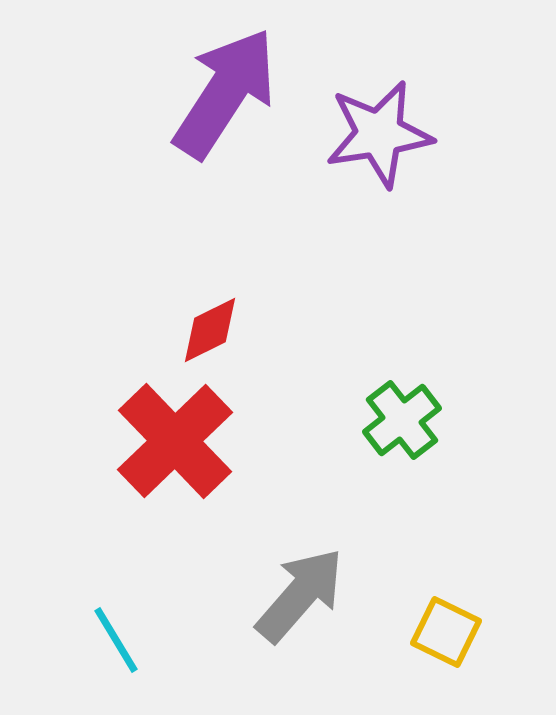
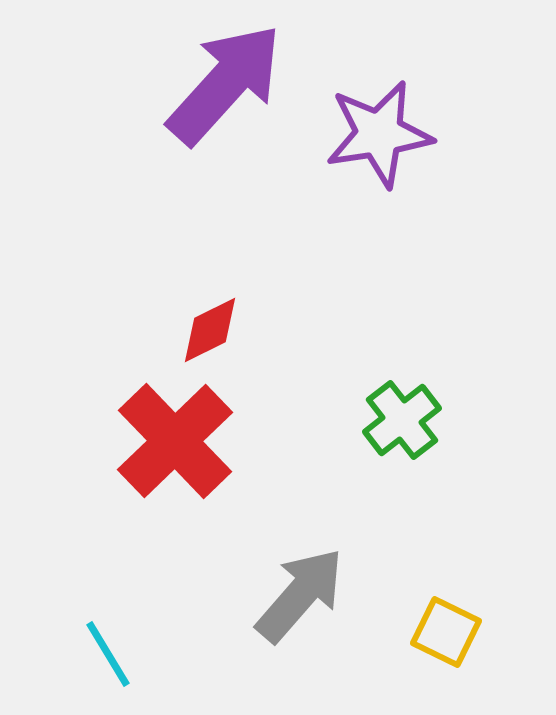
purple arrow: moved 9 px up; rotated 9 degrees clockwise
cyan line: moved 8 px left, 14 px down
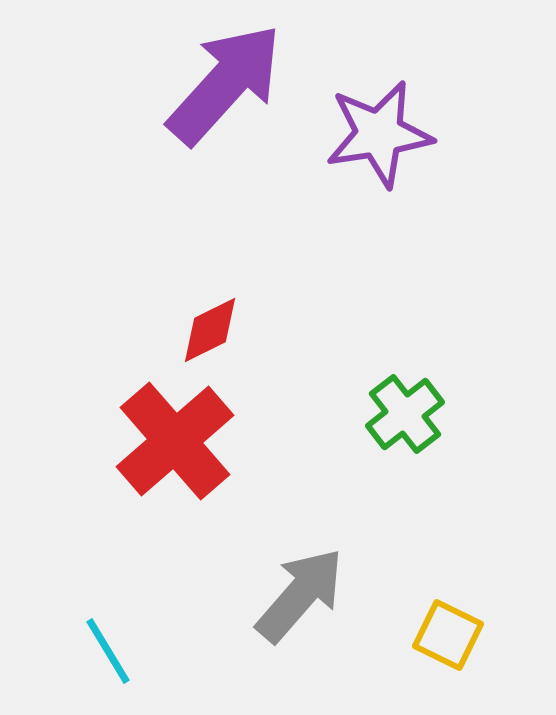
green cross: moved 3 px right, 6 px up
red cross: rotated 3 degrees clockwise
yellow square: moved 2 px right, 3 px down
cyan line: moved 3 px up
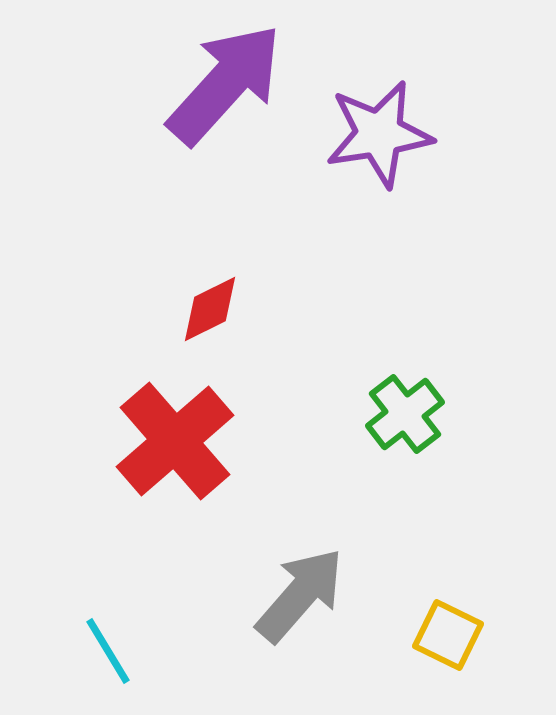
red diamond: moved 21 px up
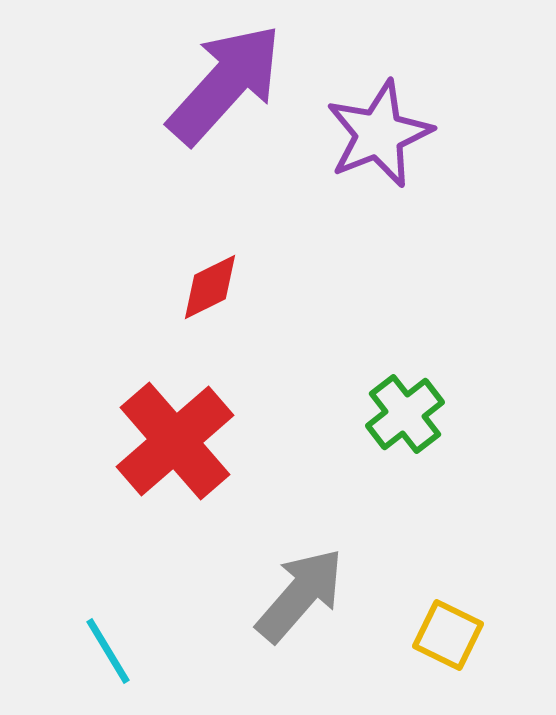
purple star: rotated 13 degrees counterclockwise
red diamond: moved 22 px up
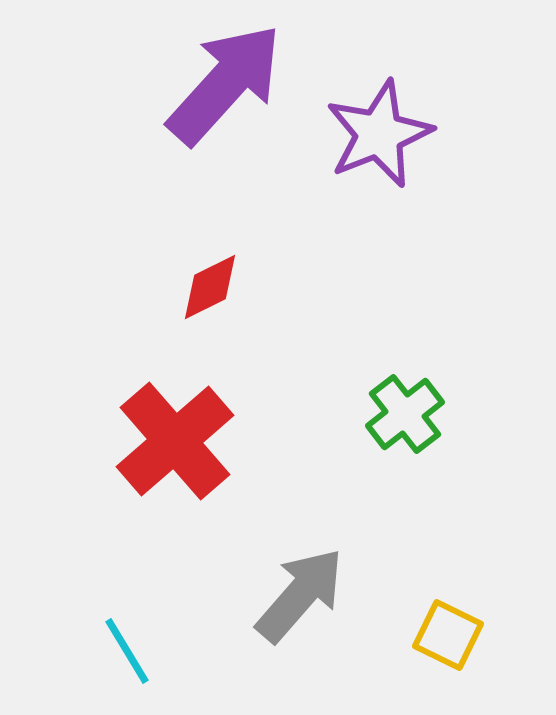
cyan line: moved 19 px right
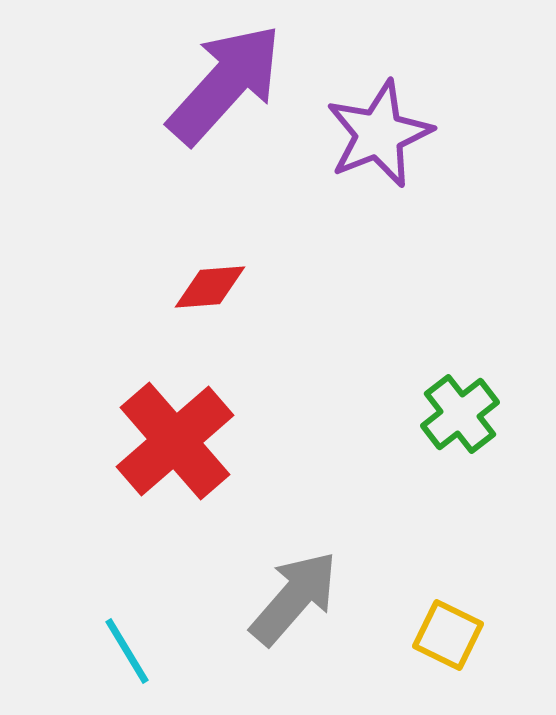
red diamond: rotated 22 degrees clockwise
green cross: moved 55 px right
gray arrow: moved 6 px left, 3 px down
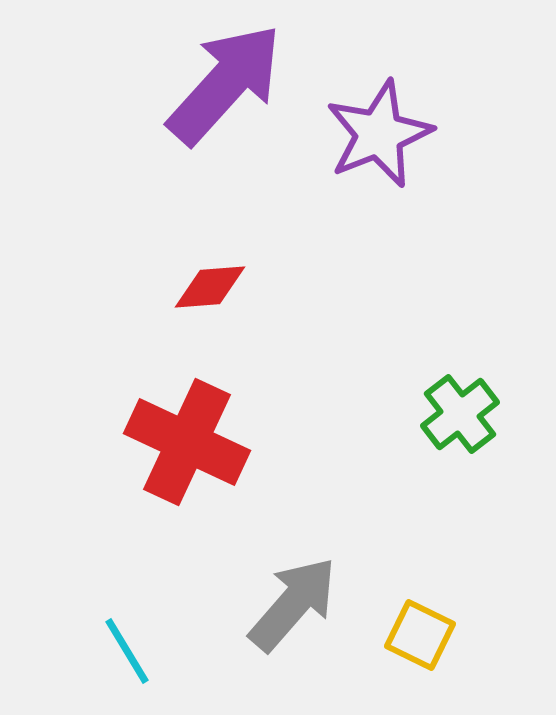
red cross: moved 12 px right, 1 px down; rotated 24 degrees counterclockwise
gray arrow: moved 1 px left, 6 px down
yellow square: moved 28 px left
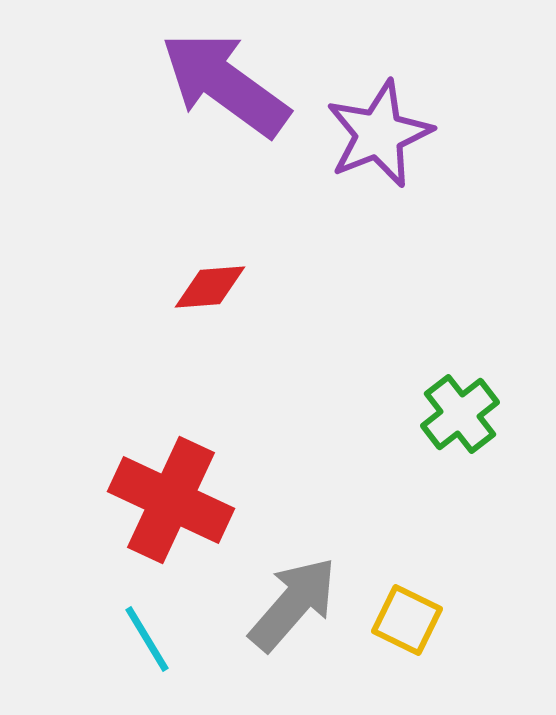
purple arrow: rotated 96 degrees counterclockwise
red cross: moved 16 px left, 58 px down
yellow square: moved 13 px left, 15 px up
cyan line: moved 20 px right, 12 px up
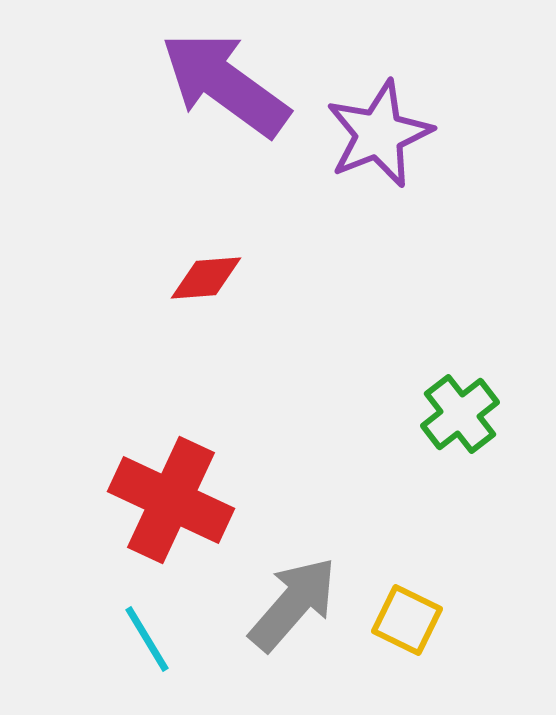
red diamond: moved 4 px left, 9 px up
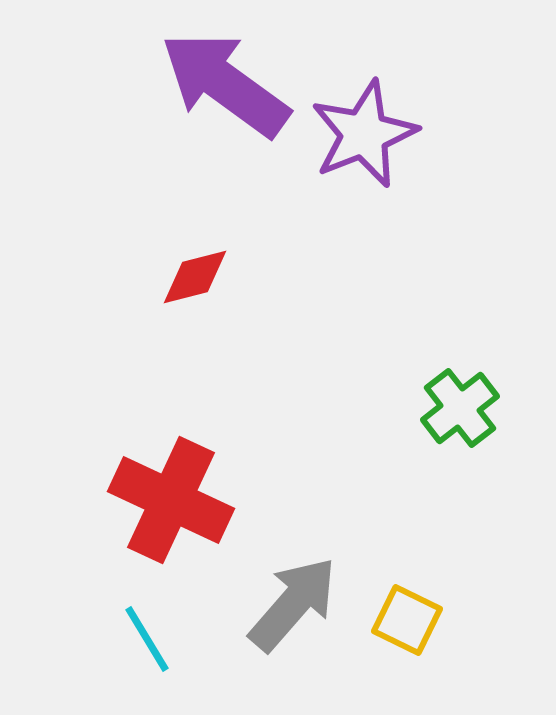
purple star: moved 15 px left
red diamond: moved 11 px left, 1 px up; rotated 10 degrees counterclockwise
green cross: moved 6 px up
